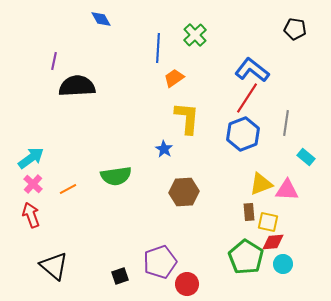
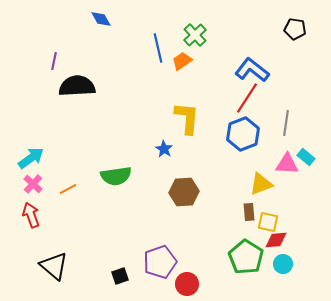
blue line: rotated 16 degrees counterclockwise
orange trapezoid: moved 8 px right, 17 px up
pink triangle: moved 26 px up
red diamond: moved 3 px right, 2 px up
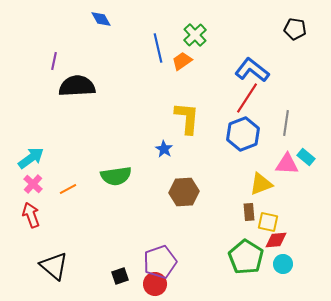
red circle: moved 32 px left
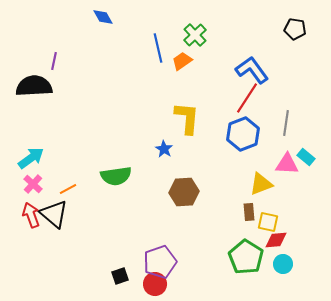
blue diamond: moved 2 px right, 2 px up
blue L-shape: rotated 16 degrees clockwise
black semicircle: moved 43 px left
black triangle: moved 52 px up
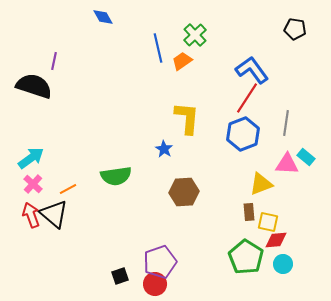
black semicircle: rotated 21 degrees clockwise
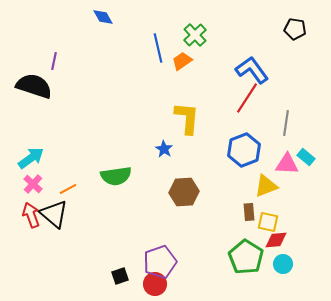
blue hexagon: moved 1 px right, 16 px down
yellow triangle: moved 5 px right, 2 px down
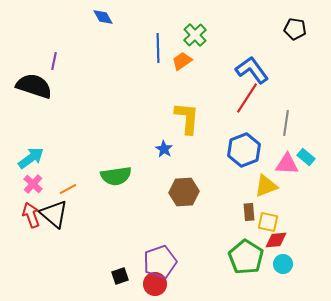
blue line: rotated 12 degrees clockwise
